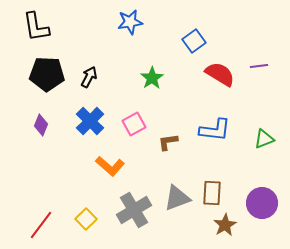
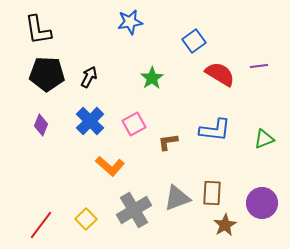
black L-shape: moved 2 px right, 3 px down
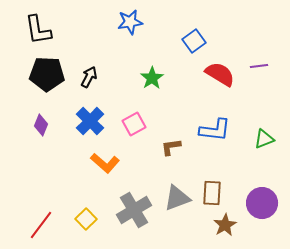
brown L-shape: moved 3 px right, 5 px down
orange L-shape: moved 5 px left, 3 px up
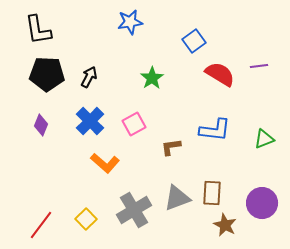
brown star: rotated 15 degrees counterclockwise
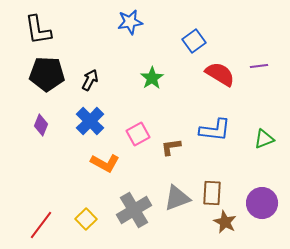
black arrow: moved 1 px right, 3 px down
pink square: moved 4 px right, 10 px down
orange L-shape: rotated 12 degrees counterclockwise
brown star: moved 3 px up
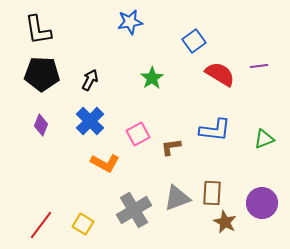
black pentagon: moved 5 px left
yellow square: moved 3 px left, 5 px down; rotated 15 degrees counterclockwise
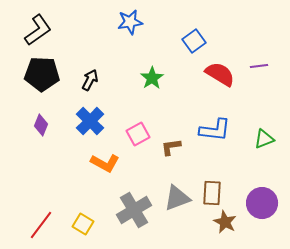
black L-shape: rotated 116 degrees counterclockwise
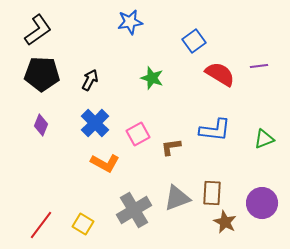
green star: rotated 20 degrees counterclockwise
blue cross: moved 5 px right, 2 px down
